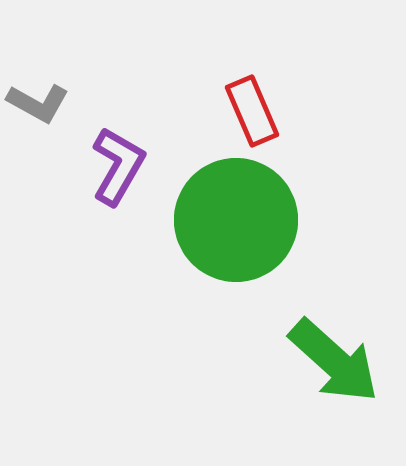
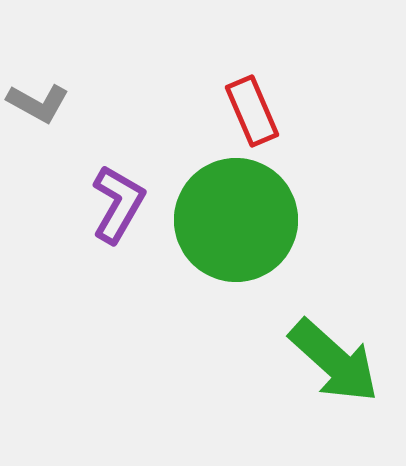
purple L-shape: moved 38 px down
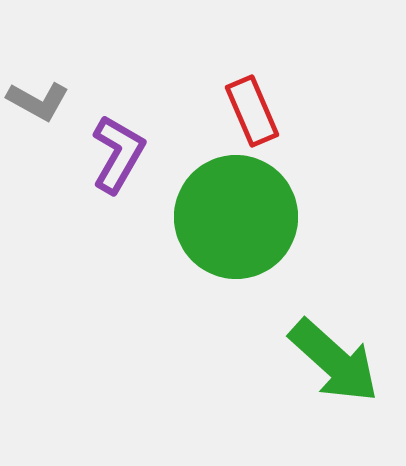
gray L-shape: moved 2 px up
purple L-shape: moved 50 px up
green circle: moved 3 px up
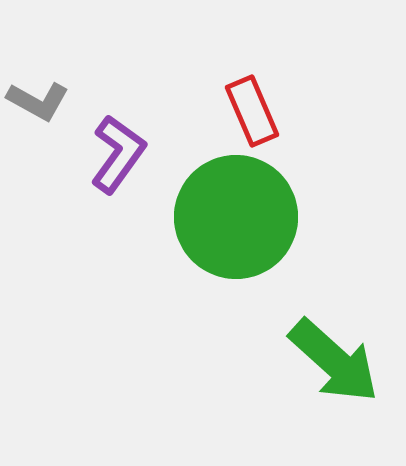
purple L-shape: rotated 6 degrees clockwise
